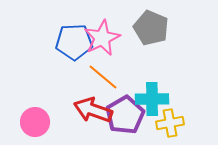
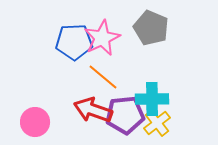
purple pentagon: rotated 24 degrees clockwise
yellow cross: moved 13 px left; rotated 28 degrees counterclockwise
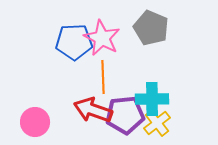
pink star: rotated 18 degrees counterclockwise
orange line: rotated 48 degrees clockwise
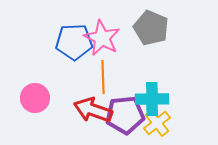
pink circle: moved 24 px up
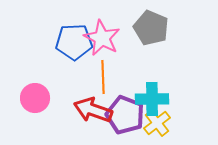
purple pentagon: rotated 27 degrees clockwise
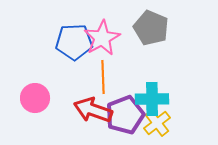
pink star: rotated 15 degrees clockwise
purple pentagon: rotated 30 degrees clockwise
